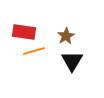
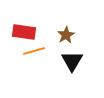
brown star: moved 1 px up
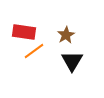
orange line: rotated 20 degrees counterclockwise
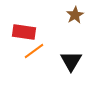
brown star: moved 9 px right, 20 px up
black triangle: moved 1 px left
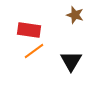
brown star: rotated 24 degrees counterclockwise
red rectangle: moved 5 px right, 2 px up
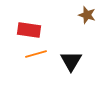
brown star: moved 12 px right
orange line: moved 2 px right, 3 px down; rotated 20 degrees clockwise
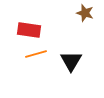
brown star: moved 2 px left, 2 px up
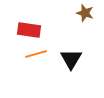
black triangle: moved 2 px up
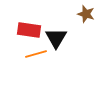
brown star: moved 1 px right, 1 px down
black triangle: moved 15 px left, 21 px up
